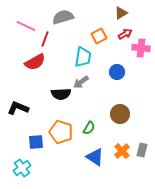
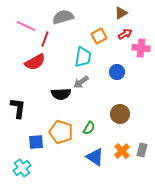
black L-shape: rotated 75 degrees clockwise
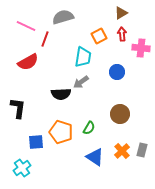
red arrow: moved 3 px left; rotated 64 degrees counterclockwise
red semicircle: moved 7 px left
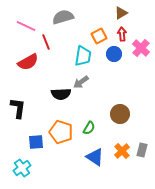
red line: moved 1 px right, 3 px down; rotated 42 degrees counterclockwise
pink cross: rotated 36 degrees clockwise
cyan trapezoid: moved 1 px up
blue circle: moved 3 px left, 18 px up
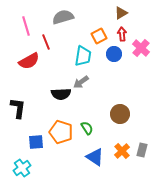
pink line: rotated 48 degrees clockwise
red semicircle: moved 1 px right, 1 px up
green semicircle: moved 2 px left; rotated 64 degrees counterclockwise
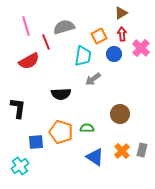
gray semicircle: moved 1 px right, 10 px down
gray arrow: moved 12 px right, 3 px up
green semicircle: rotated 56 degrees counterclockwise
cyan cross: moved 2 px left, 2 px up
